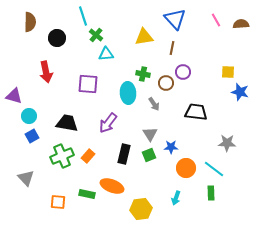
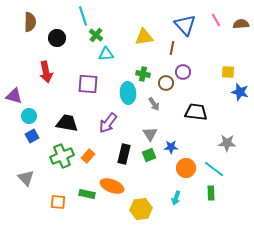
blue triangle at (175, 19): moved 10 px right, 6 px down
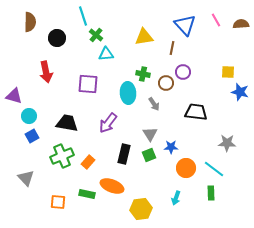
orange rectangle at (88, 156): moved 6 px down
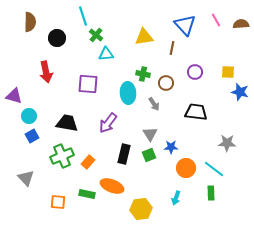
purple circle at (183, 72): moved 12 px right
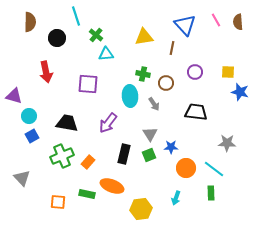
cyan line at (83, 16): moved 7 px left
brown semicircle at (241, 24): moved 3 px left, 2 px up; rotated 91 degrees counterclockwise
cyan ellipse at (128, 93): moved 2 px right, 3 px down
gray triangle at (26, 178): moved 4 px left
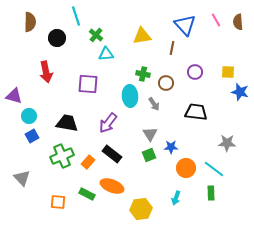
yellow triangle at (144, 37): moved 2 px left, 1 px up
black rectangle at (124, 154): moved 12 px left; rotated 66 degrees counterclockwise
green rectangle at (87, 194): rotated 14 degrees clockwise
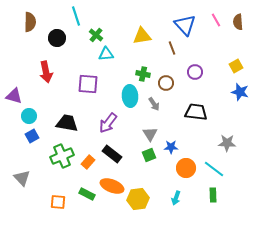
brown line at (172, 48): rotated 32 degrees counterclockwise
yellow square at (228, 72): moved 8 px right, 6 px up; rotated 32 degrees counterclockwise
green rectangle at (211, 193): moved 2 px right, 2 px down
yellow hexagon at (141, 209): moved 3 px left, 10 px up
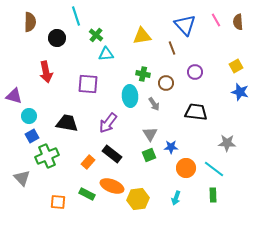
green cross at (62, 156): moved 15 px left
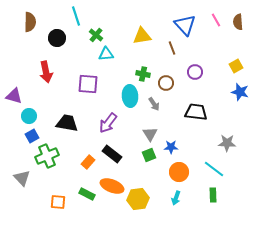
orange circle at (186, 168): moved 7 px left, 4 px down
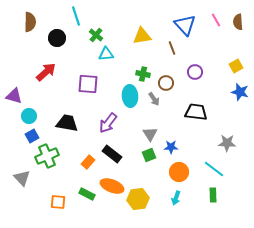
red arrow at (46, 72): rotated 120 degrees counterclockwise
gray arrow at (154, 104): moved 5 px up
